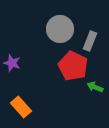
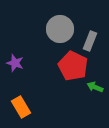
purple star: moved 3 px right
orange rectangle: rotated 10 degrees clockwise
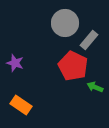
gray circle: moved 5 px right, 6 px up
gray rectangle: moved 1 px left, 1 px up; rotated 18 degrees clockwise
orange rectangle: moved 2 px up; rotated 25 degrees counterclockwise
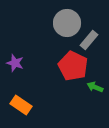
gray circle: moved 2 px right
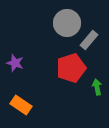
red pentagon: moved 2 px left, 2 px down; rotated 28 degrees clockwise
green arrow: moved 2 px right; rotated 56 degrees clockwise
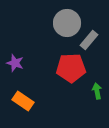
red pentagon: rotated 16 degrees clockwise
green arrow: moved 4 px down
orange rectangle: moved 2 px right, 4 px up
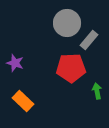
orange rectangle: rotated 10 degrees clockwise
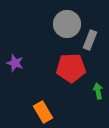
gray circle: moved 1 px down
gray rectangle: moved 1 px right; rotated 18 degrees counterclockwise
green arrow: moved 1 px right
orange rectangle: moved 20 px right, 11 px down; rotated 15 degrees clockwise
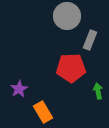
gray circle: moved 8 px up
purple star: moved 4 px right, 26 px down; rotated 24 degrees clockwise
